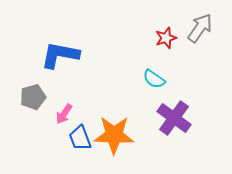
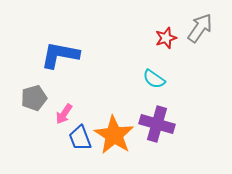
gray pentagon: moved 1 px right, 1 px down
purple cross: moved 17 px left, 6 px down; rotated 20 degrees counterclockwise
orange star: rotated 30 degrees clockwise
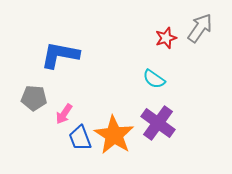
gray pentagon: rotated 20 degrees clockwise
purple cross: moved 1 px right, 1 px up; rotated 20 degrees clockwise
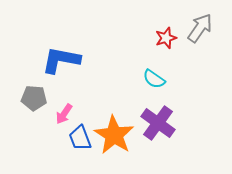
blue L-shape: moved 1 px right, 5 px down
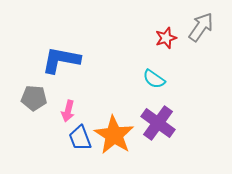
gray arrow: moved 1 px right, 1 px up
pink arrow: moved 4 px right, 3 px up; rotated 20 degrees counterclockwise
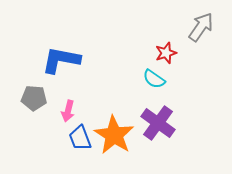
red star: moved 15 px down
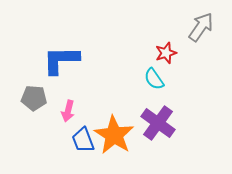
blue L-shape: rotated 12 degrees counterclockwise
cyan semicircle: rotated 20 degrees clockwise
blue trapezoid: moved 3 px right, 2 px down
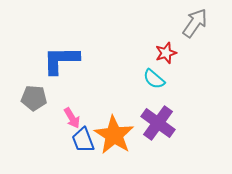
gray arrow: moved 6 px left, 4 px up
cyan semicircle: rotated 15 degrees counterclockwise
pink arrow: moved 4 px right, 7 px down; rotated 45 degrees counterclockwise
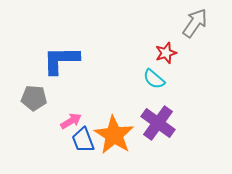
pink arrow: moved 1 px left, 3 px down; rotated 90 degrees counterclockwise
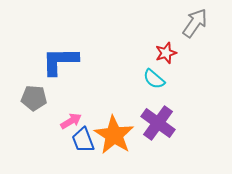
blue L-shape: moved 1 px left, 1 px down
